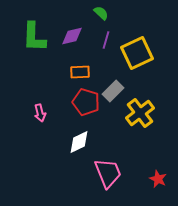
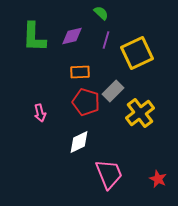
pink trapezoid: moved 1 px right, 1 px down
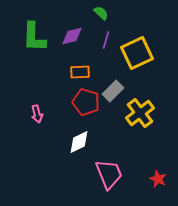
pink arrow: moved 3 px left, 1 px down
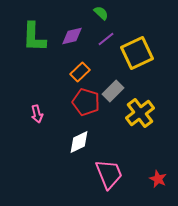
purple line: moved 1 px up; rotated 36 degrees clockwise
orange rectangle: rotated 42 degrees counterclockwise
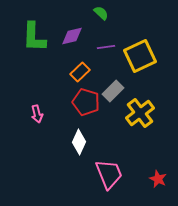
purple line: moved 8 px down; rotated 30 degrees clockwise
yellow square: moved 3 px right, 3 px down
white diamond: rotated 40 degrees counterclockwise
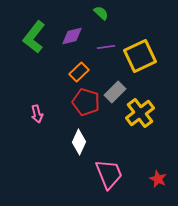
green L-shape: rotated 36 degrees clockwise
orange rectangle: moved 1 px left
gray rectangle: moved 2 px right, 1 px down
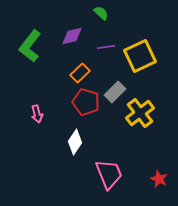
green L-shape: moved 4 px left, 9 px down
orange rectangle: moved 1 px right, 1 px down
white diamond: moved 4 px left; rotated 10 degrees clockwise
red star: moved 1 px right
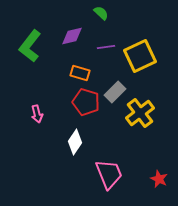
orange rectangle: rotated 60 degrees clockwise
